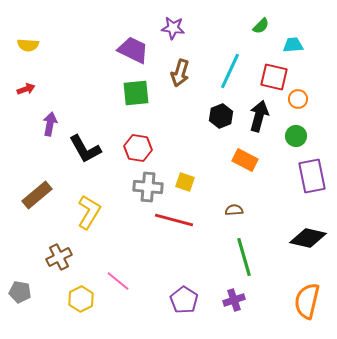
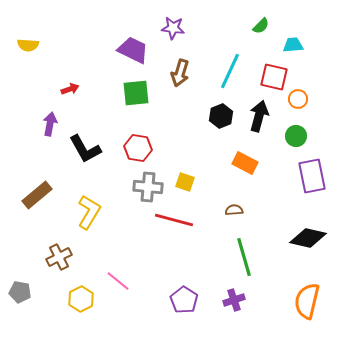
red arrow: moved 44 px right
orange rectangle: moved 3 px down
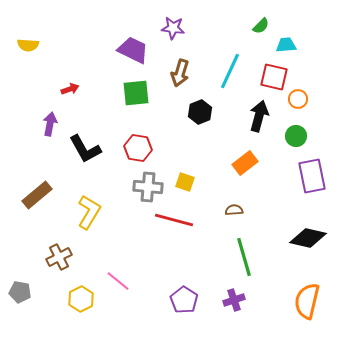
cyan trapezoid: moved 7 px left
black hexagon: moved 21 px left, 4 px up
orange rectangle: rotated 65 degrees counterclockwise
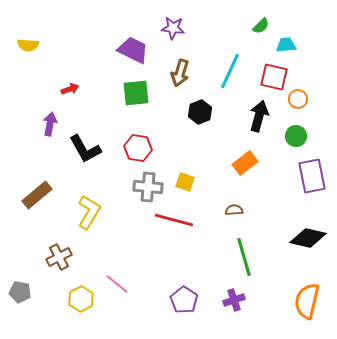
pink line: moved 1 px left, 3 px down
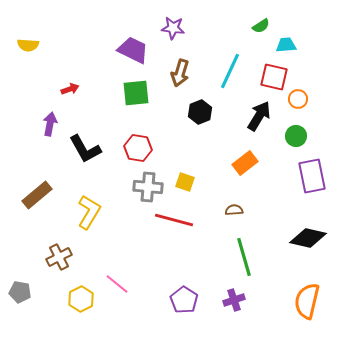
green semicircle: rotated 12 degrees clockwise
black arrow: rotated 16 degrees clockwise
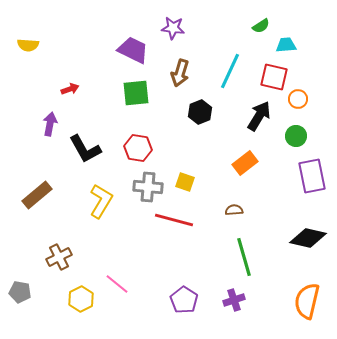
yellow L-shape: moved 12 px right, 11 px up
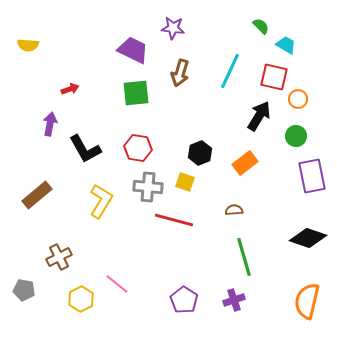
green semicircle: rotated 102 degrees counterclockwise
cyan trapezoid: rotated 35 degrees clockwise
black hexagon: moved 41 px down
black diamond: rotated 6 degrees clockwise
gray pentagon: moved 4 px right, 2 px up
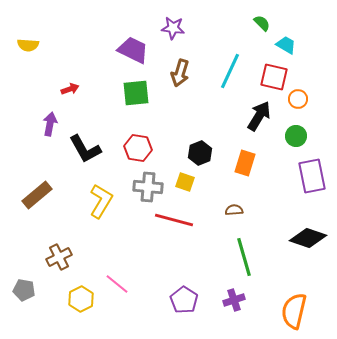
green semicircle: moved 1 px right, 3 px up
orange rectangle: rotated 35 degrees counterclockwise
orange semicircle: moved 13 px left, 10 px down
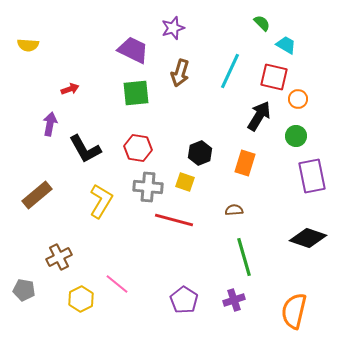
purple star: rotated 25 degrees counterclockwise
